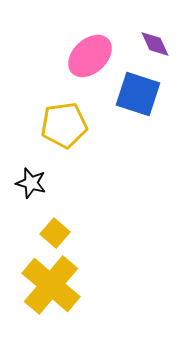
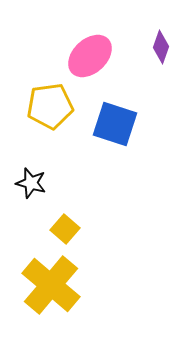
purple diamond: moved 6 px right, 3 px down; rotated 44 degrees clockwise
blue square: moved 23 px left, 30 px down
yellow pentagon: moved 14 px left, 19 px up
yellow square: moved 10 px right, 4 px up
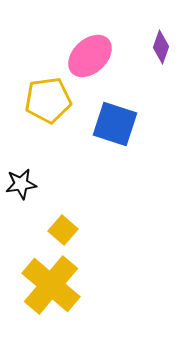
yellow pentagon: moved 2 px left, 6 px up
black star: moved 10 px left, 1 px down; rotated 24 degrees counterclockwise
yellow square: moved 2 px left, 1 px down
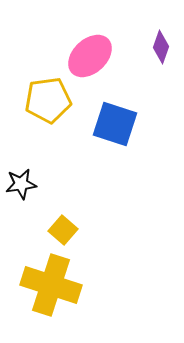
yellow cross: rotated 22 degrees counterclockwise
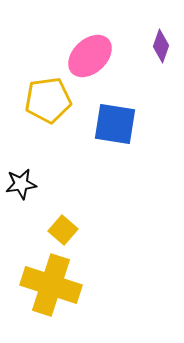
purple diamond: moved 1 px up
blue square: rotated 9 degrees counterclockwise
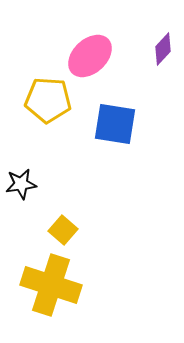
purple diamond: moved 2 px right, 3 px down; rotated 24 degrees clockwise
yellow pentagon: rotated 12 degrees clockwise
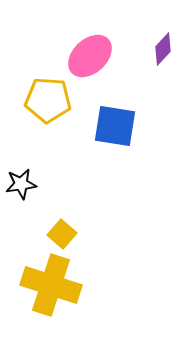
blue square: moved 2 px down
yellow square: moved 1 px left, 4 px down
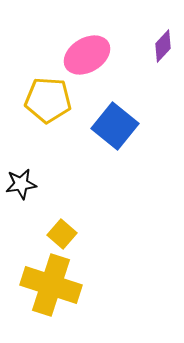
purple diamond: moved 3 px up
pink ellipse: moved 3 px left, 1 px up; rotated 12 degrees clockwise
blue square: rotated 30 degrees clockwise
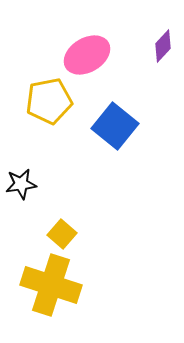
yellow pentagon: moved 1 px right, 1 px down; rotated 15 degrees counterclockwise
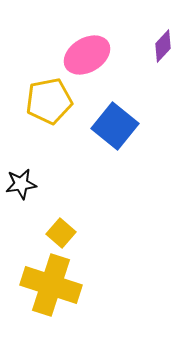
yellow square: moved 1 px left, 1 px up
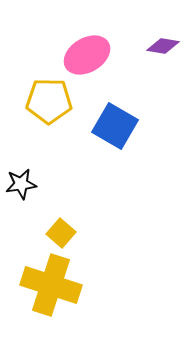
purple diamond: rotated 56 degrees clockwise
yellow pentagon: rotated 12 degrees clockwise
blue square: rotated 9 degrees counterclockwise
